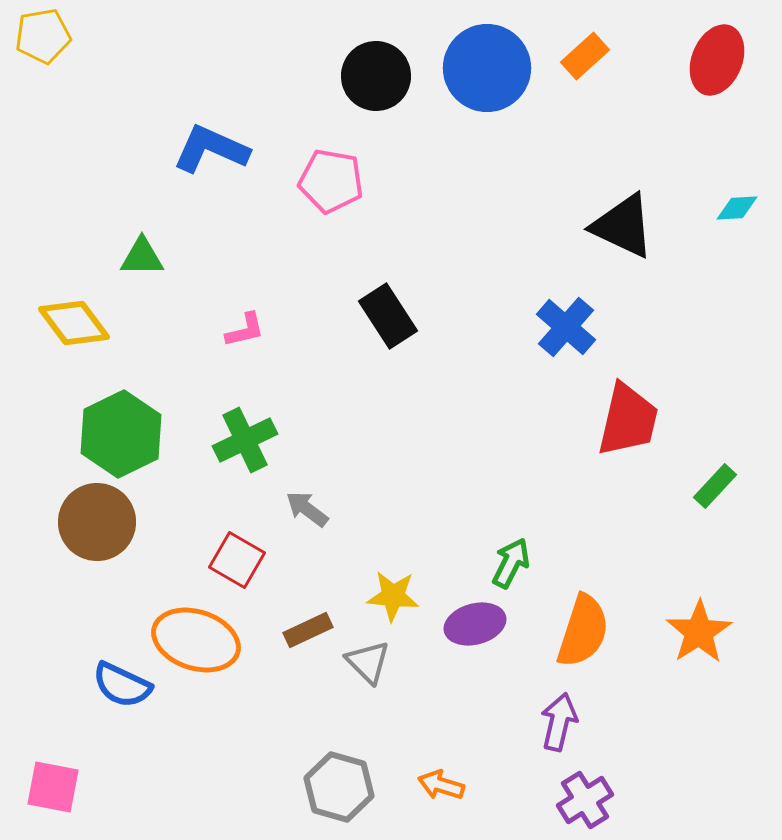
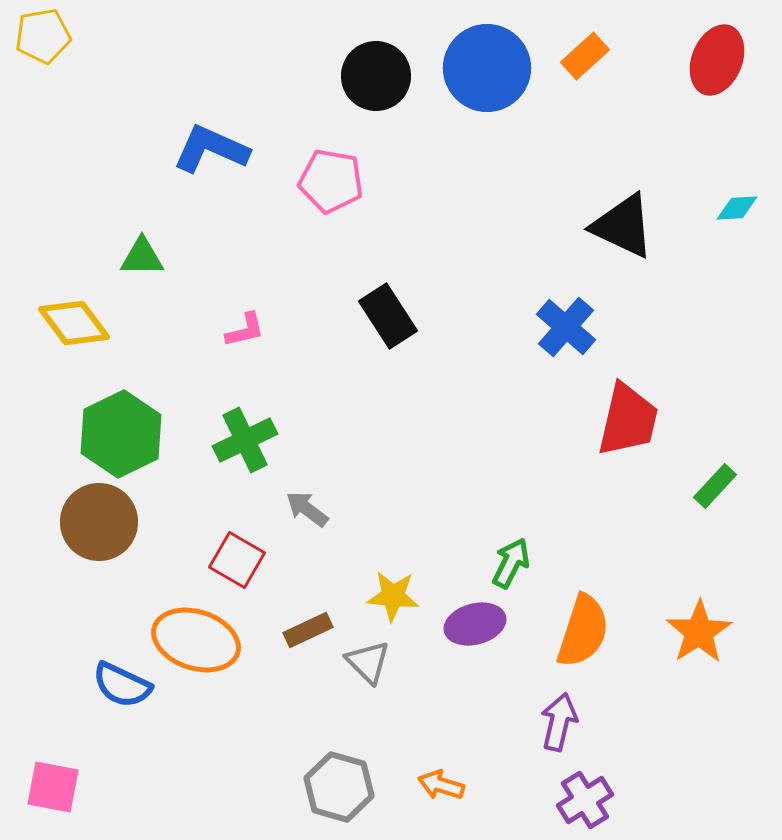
brown circle: moved 2 px right
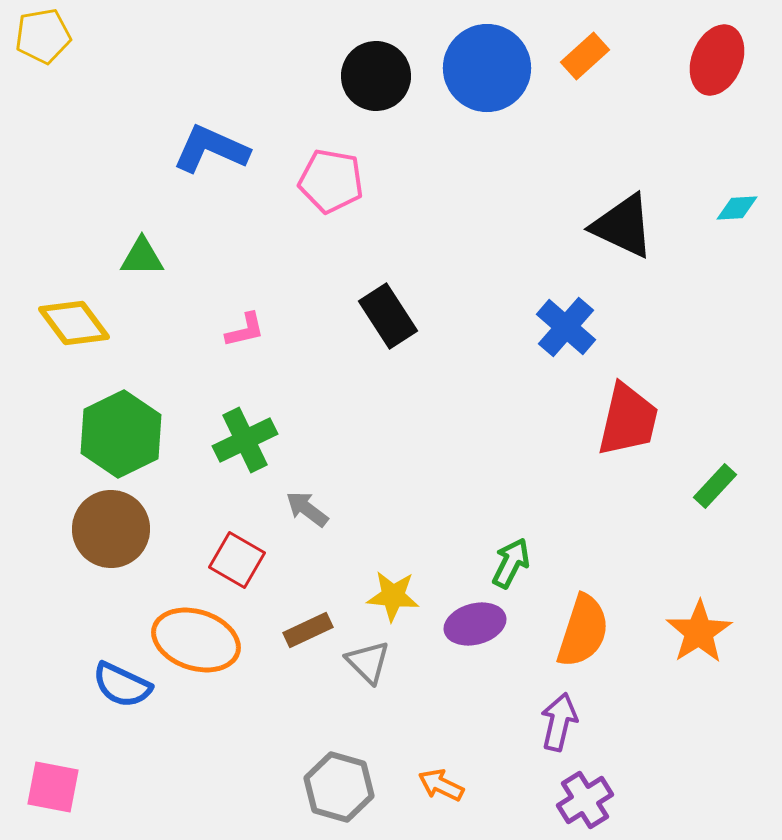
brown circle: moved 12 px right, 7 px down
orange arrow: rotated 9 degrees clockwise
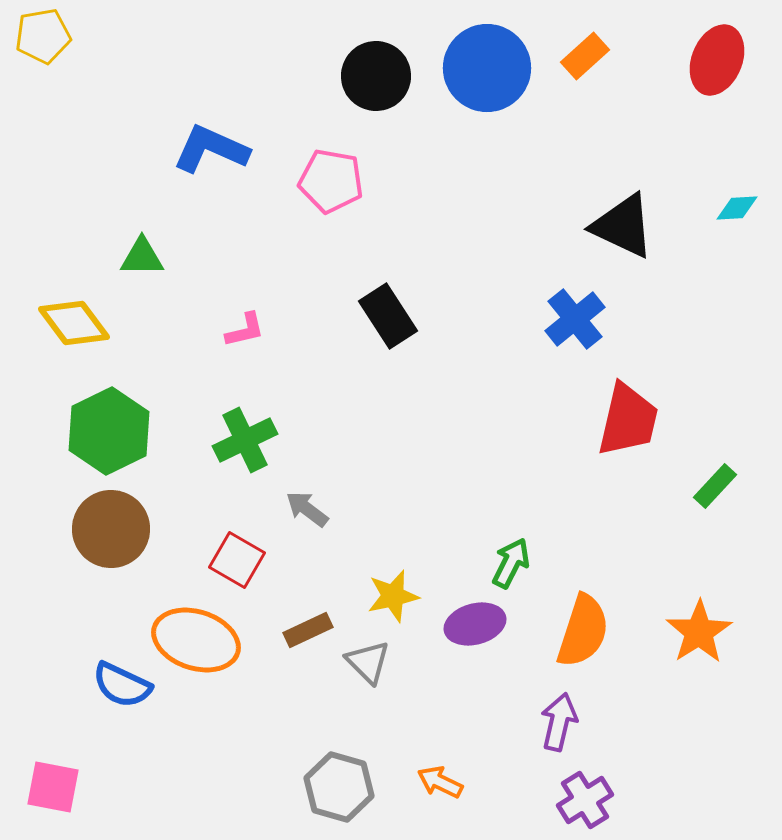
blue cross: moved 9 px right, 8 px up; rotated 10 degrees clockwise
green hexagon: moved 12 px left, 3 px up
yellow star: rotated 18 degrees counterclockwise
orange arrow: moved 1 px left, 3 px up
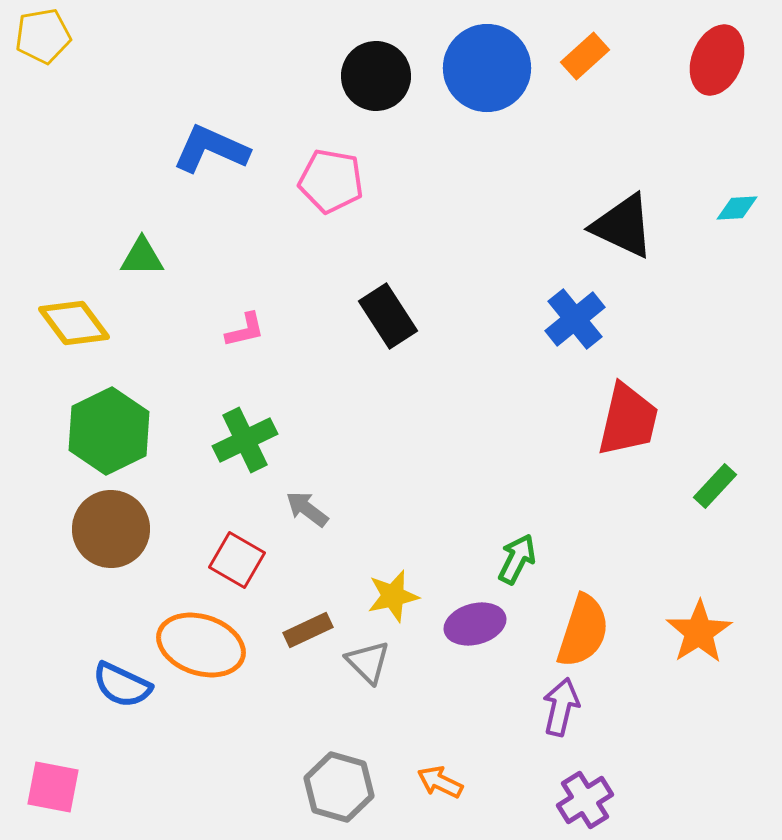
green arrow: moved 6 px right, 4 px up
orange ellipse: moved 5 px right, 5 px down
purple arrow: moved 2 px right, 15 px up
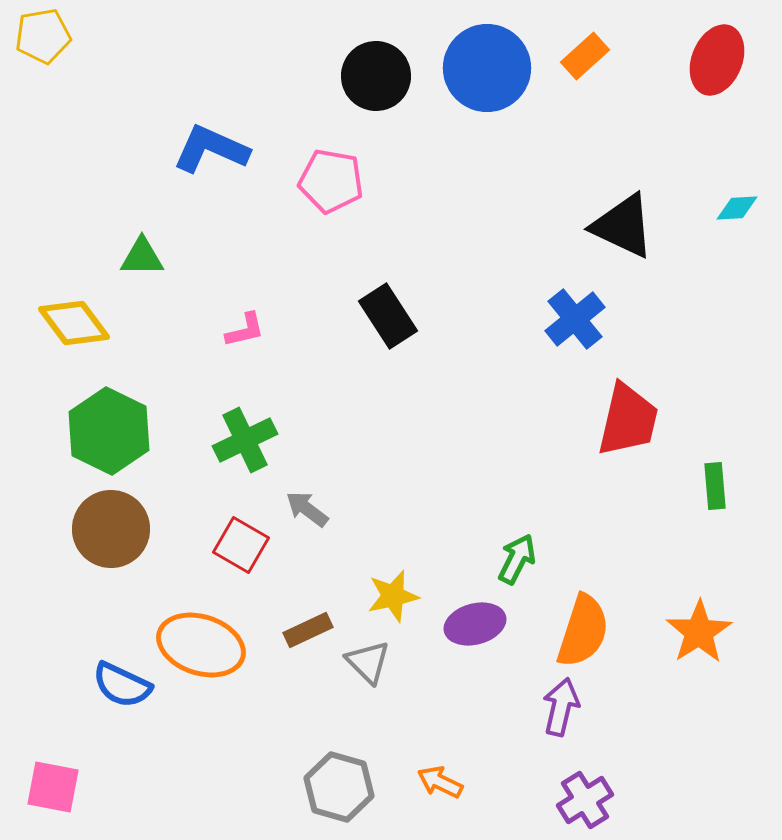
green hexagon: rotated 8 degrees counterclockwise
green rectangle: rotated 48 degrees counterclockwise
red square: moved 4 px right, 15 px up
